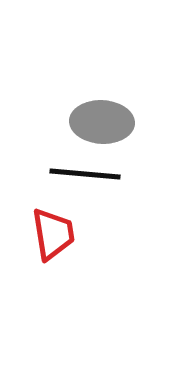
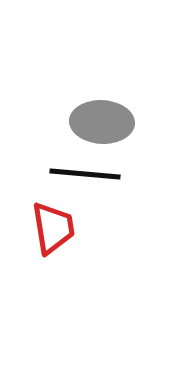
red trapezoid: moved 6 px up
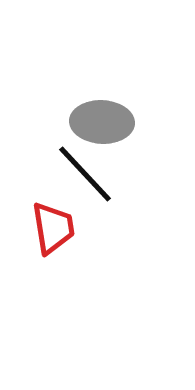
black line: rotated 42 degrees clockwise
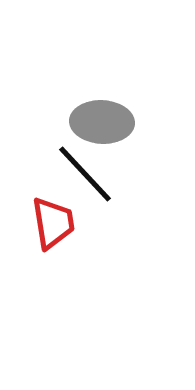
red trapezoid: moved 5 px up
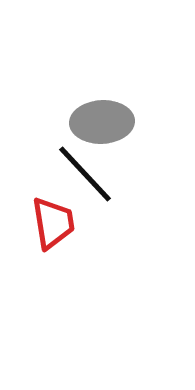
gray ellipse: rotated 6 degrees counterclockwise
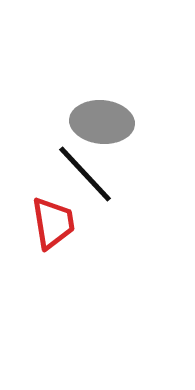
gray ellipse: rotated 8 degrees clockwise
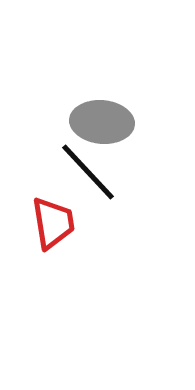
black line: moved 3 px right, 2 px up
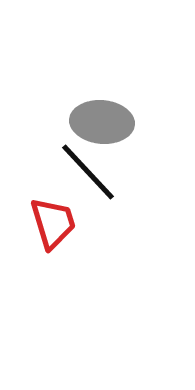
red trapezoid: rotated 8 degrees counterclockwise
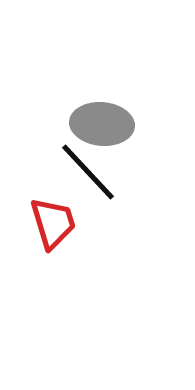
gray ellipse: moved 2 px down
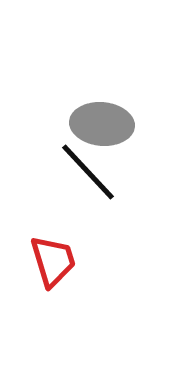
red trapezoid: moved 38 px down
